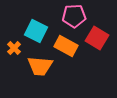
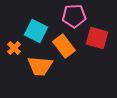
red square: rotated 15 degrees counterclockwise
orange rectangle: moved 2 px left; rotated 25 degrees clockwise
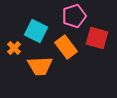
pink pentagon: rotated 15 degrees counterclockwise
orange rectangle: moved 2 px right, 1 px down
orange trapezoid: rotated 8 degrees counterclockwise
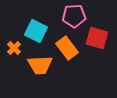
pink pentagon: rotated 15 degrees clockwise
orange rectangle: moved 1 px right, 1 px down
orange trapezoid: moved 1 px up
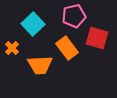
pink pentagon: rotated 10 degrees counterclockwise
cyan square: moved 3 px left, 7 px up; rotated 20 degrees clockwise
orange cross: moved 2 px left
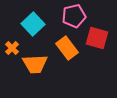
orange trapezoid: moved 5 px left, 1 px up
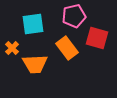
cyan square: rotated 35 degrees clockwise
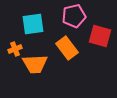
red square: moved 3 px right, 2 px up
orange cross: moved 3 px right, 1 px down; rotated 24 degrees clockwise
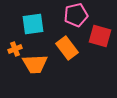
pink pentagon: moved 2 px right, 1 px up
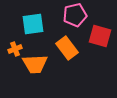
pink pentagon: moved 1 px left
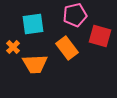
orange cross: moved 2 px left, 2 px up; rotated 24 degrees counterclockwise
